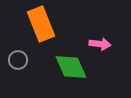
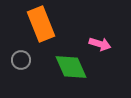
pink arrow: rotated 10 degrees clockwise
gray circle: moved 3 px right
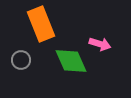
green diamond: moved 6 px up
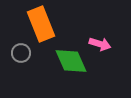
gray circle: moved 7 px up
